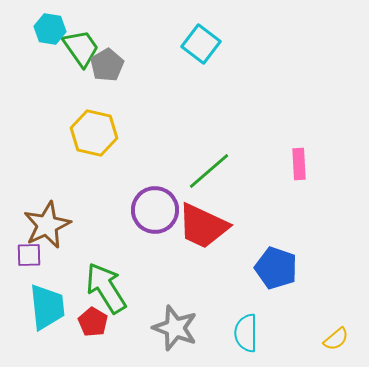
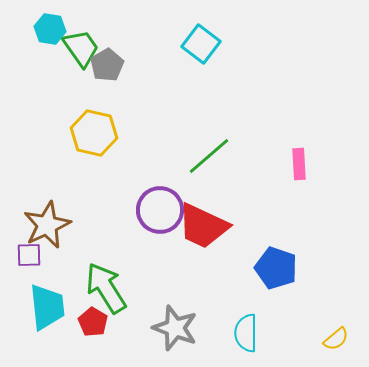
green line: moved 15 px up
purple circle: moved 5 px right
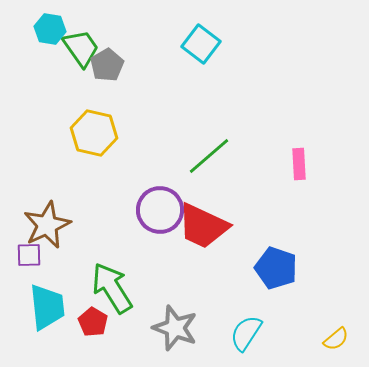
green arrow: moved 6 px right
cyan semicircle: rotated 33 degrees clockwise
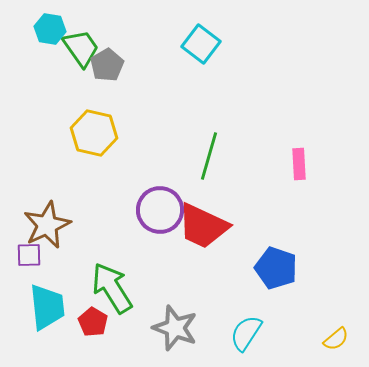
green line: rotated 33 degrees counterclockwise
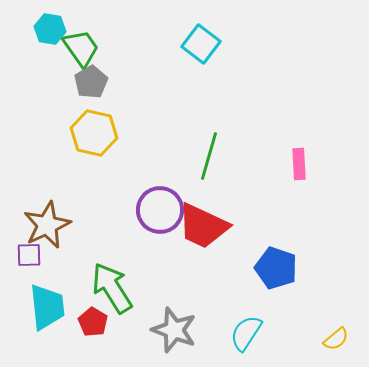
gray pentagon: moved 16 px left, 17 px down
gray star: moved 1 px left, 2 px down
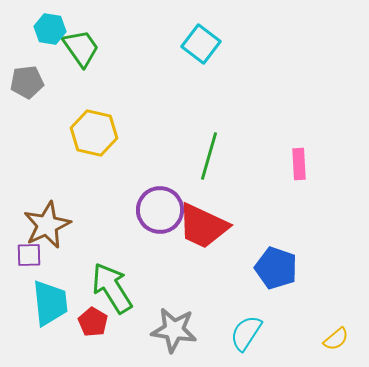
gray pentagon: moved 64 px left; rotated 24 degrees clockwise
cyan trapezoid: moved 3 px right, 4 px up
gray star: rotated 12 degrees counterclockwise
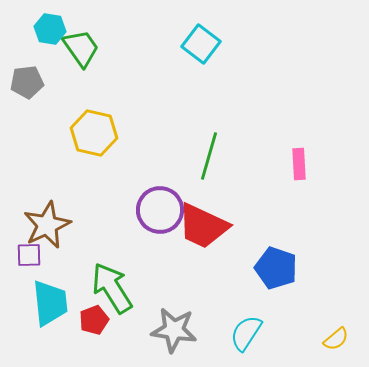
red pentagon: moved 1 px right, 2 px up; rotated 20 degrees clockwise
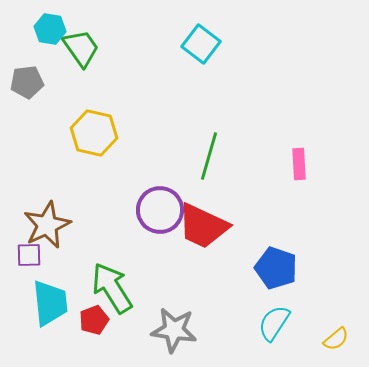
cyan semicircle: moved 28 px right, 10 px up
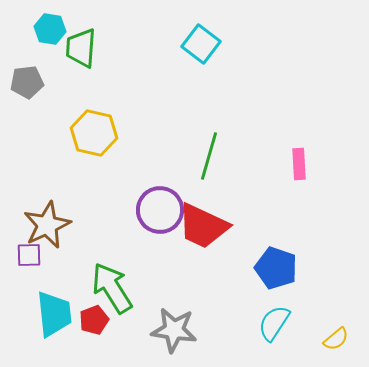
green trapezoid: rotated 141 degrees counterclockwise
cyan trapezoid: moved 4 px right, 11 px down
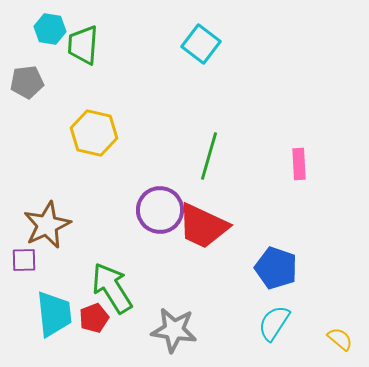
green trapezoid: moved 2 px right, 3 px up
purple square: moved 5 px left, 5 px down
red pentagon: moved 2 px up
yellow semicircle: moved 4 px right; rotated 100 degrees counterclockwise
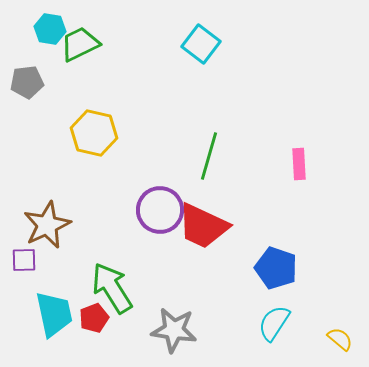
green trapezoid: moved 3 px left, 1 px up; rotated 60 degrees clockwise
cyan trapezoid: rotated 6 degrees counterclockwise
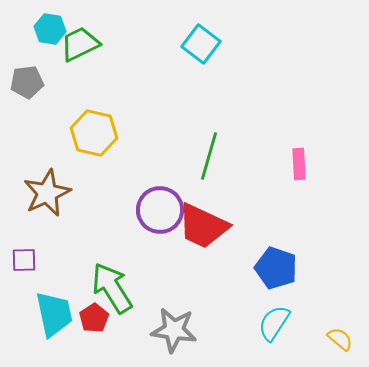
brown star: moved 32 px up
red pentagon: rotated 12 degrees counterclockwise
